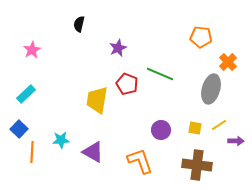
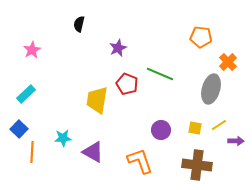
cyan star: moved 2 px right, 2 px up
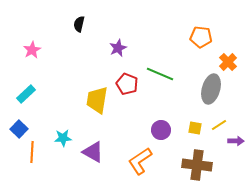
orange L-shape: rotated 104 degrees counterclockwise
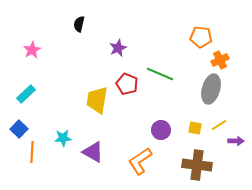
orange cross: moved 8 px left, 2 px up; rotated 18 degrees clockwise
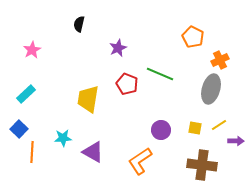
orange pentagon: moved 8 px left; rotated 20 degrees clockwise
yellow trapezoid: moved 9 px left, 1 px up
brown cross: moved 5 px right
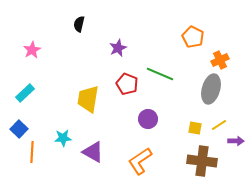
cyan rectangle: moved 1 px left, 1 px up
purple circle: moved 13 px left, 11 px up
brown cross: moved 4 px up
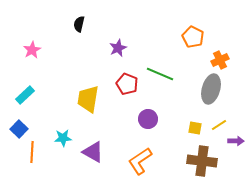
cyan rectangle: moved 2 px down
